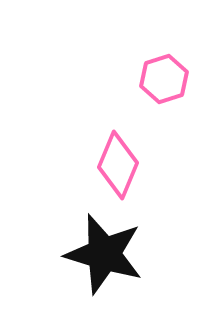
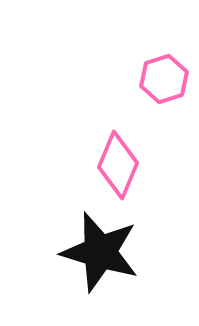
black star: moved 4 px left, 2 px up
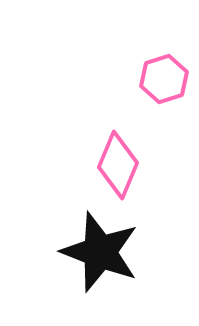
black star: rotated 4 degrees clockwise
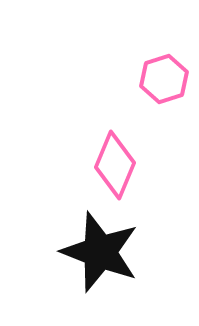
pink diamond: moved 3 px left
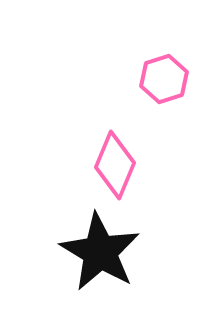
black star: rotated 10 degrees clockwise
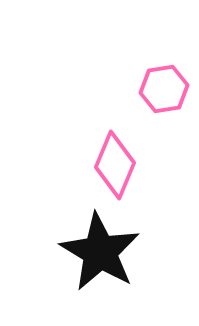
pink hexagon: moved 10 px down; rotated 9 degrees clockwise
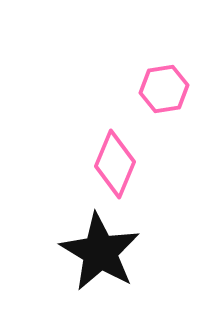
pink diamond: moved 1 px up
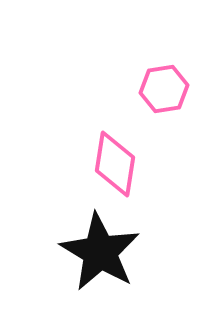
pink diamond: rotated 14 degrees counterclockwise
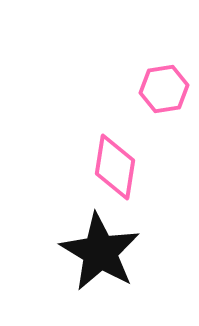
pink diamond: moved 3 px down
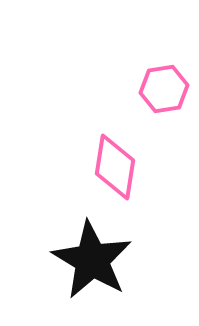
black star: moved 8 px left, 8 px down
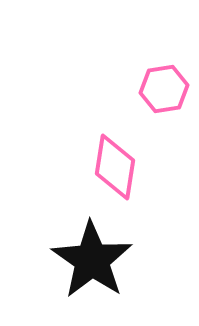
black star: rotated 4 degrees clockwise
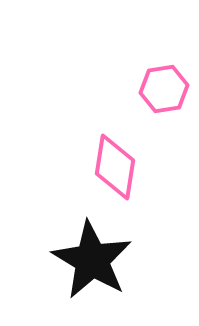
black star: rotated 4 degrees counterclockwise
